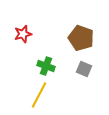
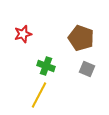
gray square: moved 3 px right
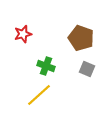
yellow line: rotated 20 degrees clockwise
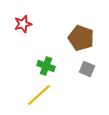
red star: moved 10 px up
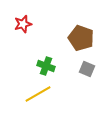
yellow line: moved 1 px left, 1 px up; rotated 12 degrees clockwise
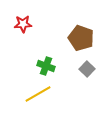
red star: rotated 12 degrees clockwise
gray square: rotated 21 degrees clockwise
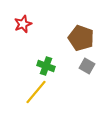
red star: rotated 18 degrees counterclockwise
gray square: moved 3 px up; rotated 14 degrees counterclockwise
yellow line: moved 2 px left, 2 px up; rotated 20 degrees counterclockwise
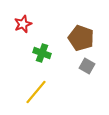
green cross: moved 4 px left, 13 px up
